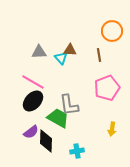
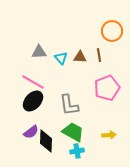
brown triangle: moved 10 px right, 7 px down
green trapezoid: moved 15 px right, 14 px down
yellow arrow: moved 3 px left, 6 px down; rotated 104 degrees counterclockwise
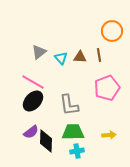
gray triangle: rotated 35 degrees counterclockwise
green trapezoid: rotated 30 degrees counterclockwise
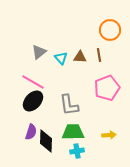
orange circle: moved 2 px left, 1 px up
purple semicircle: rotated 35 degrees counterclockwise
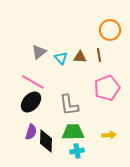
black ellipse: moved 2 px left, 1 px down
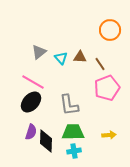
brown line: moved 1 px right, 9 px down; rotated 24 degrees counterclockwise
cyan cross: moved 3 px left
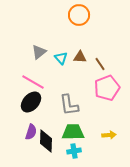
orange circle: moved 31 px left, 15 px up
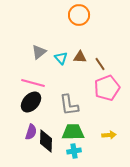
pink line: moved 1 px down; rotated 15 degrees counterclockwise
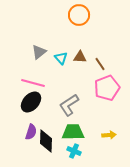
gray L-shape: rotated 65 degrees clockwise
cyan cross: rotated 32 degrees clockwise
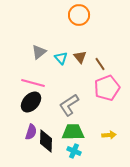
brown triangle: rotated 48 degrees clockwise
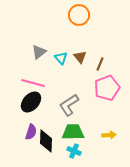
brown line: rotated 56 degrees clockwise
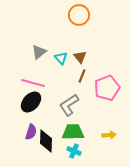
brown line: moved 18 px left, 12 px down
